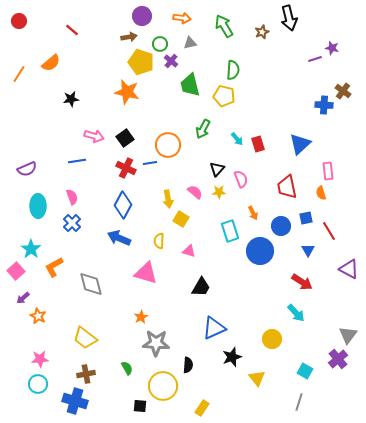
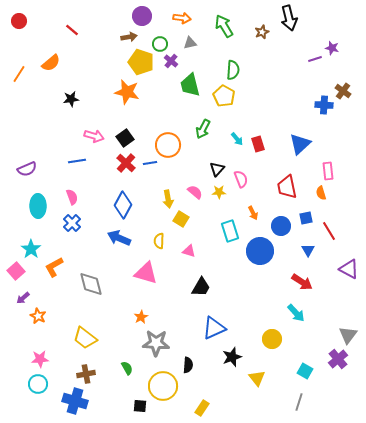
yellow pentagon at (224, 96): rotated 15 degrees clockwise
red cross at (126, 168): moved 5 px up; rotated 18 degrees clockwise
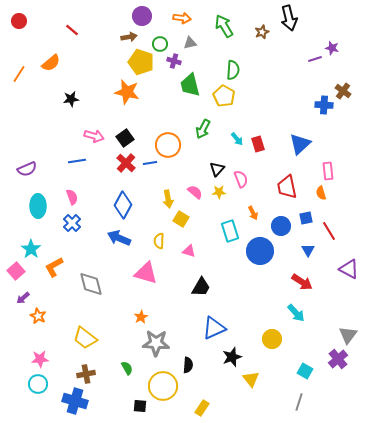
purple cross at (171, 61): moved 3 px right; rotated 24 degrees counterclockwise
yellow triangle at (257, 378): moved 6 px left, 1 px down
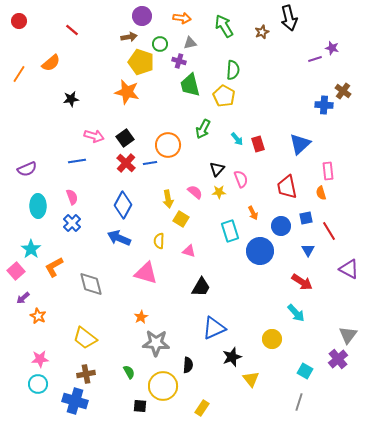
purple cross at (174, 61): moved 5 px right
green semicircle at (127, 368): moved 2 px right, 4 px down
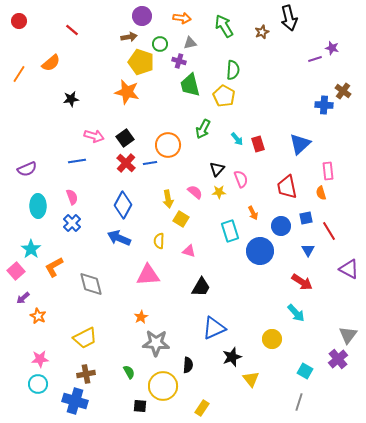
pink triangle at (146, 273): moved 2 px right, 2 px down; rotated 20 degrees counterclockwise
yellow trapezoid at (85, 338): rotated 65 degrees counterclockwise
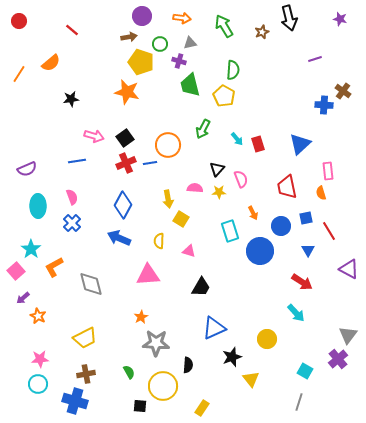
purple star at (332, 48): moved 8 px right, 29 px up
red cross at (126, 163): rotated 24 degrees clockwise
pink semicircle at (195, 192): moved 4 px up; rotated 35 degrees counterclockwise
yellow circle at (272, 339): moved 5 px left
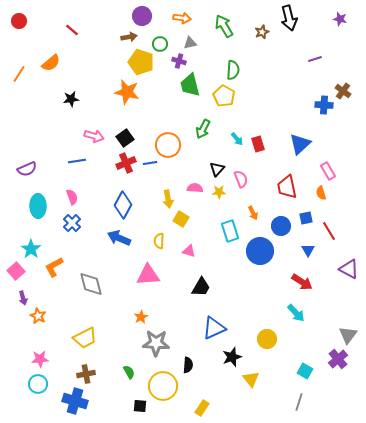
pink rectangle at (328, 171): rotated 24 degrees counterclockwise
purple arrow at (23, 298): rotated 64 degrees counterclockwise
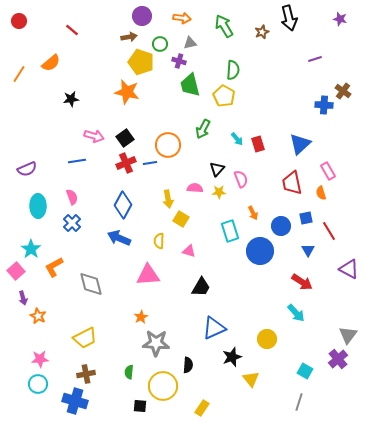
red trapezoid at (287, 187): moved 5 px right, 4 px up
green semicircle at (129, 372): rotated 144 degrees counterclockwise
